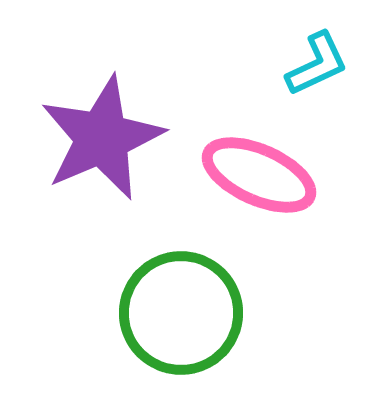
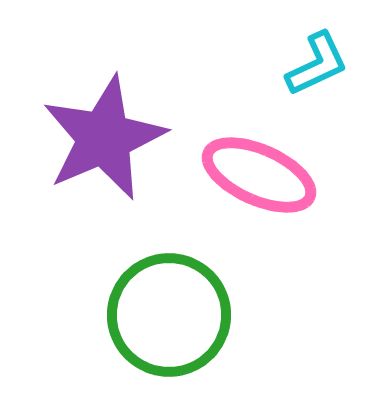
purple star: moved 2 px right
green circle: moved 12 px left, 2 px down
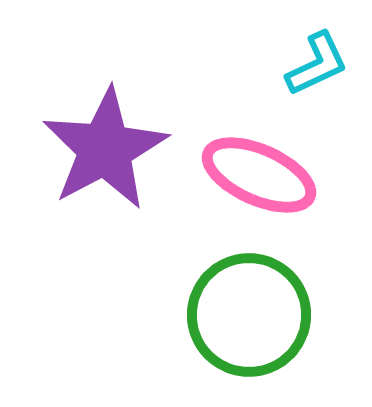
purple star: moved 1 px right, 11 px down; rotated 5 degrees counterclockwise
green circle: moved 80 px right
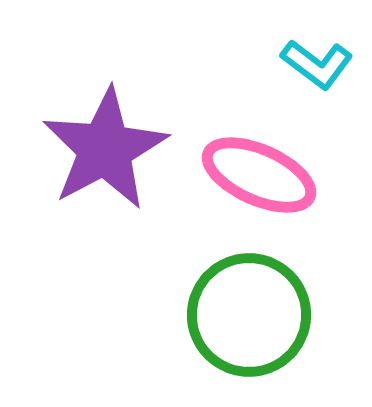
cyan L-shape: rotated 62 degrees clockwise
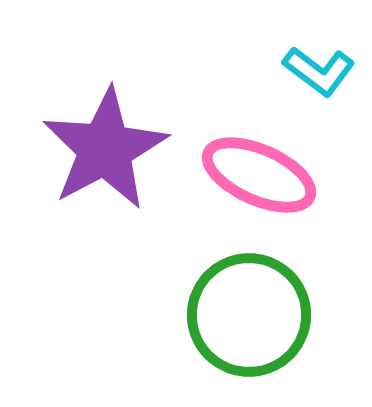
cyan L-shape: moved 2 px right, 7 px down
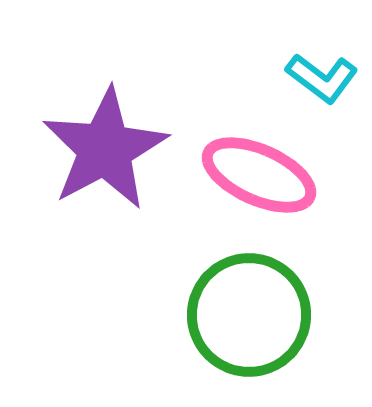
cyan L-shape: moved 3 px right, 7 px down
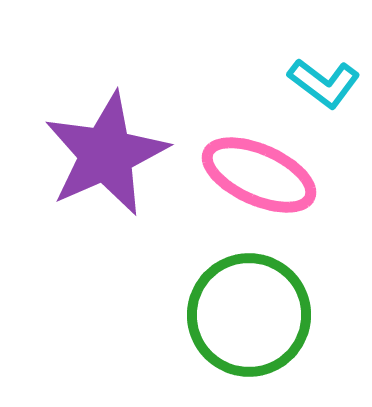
cyan L-shape: moved 2 px right, 5 px down
purple star: moved 1 px right, 5 px down; rotated 4 degrees clockwise
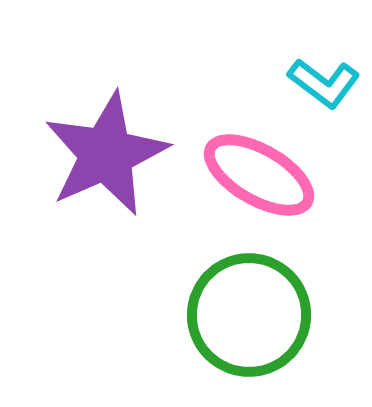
pink ellipse: rotated 6 degrees clockwise
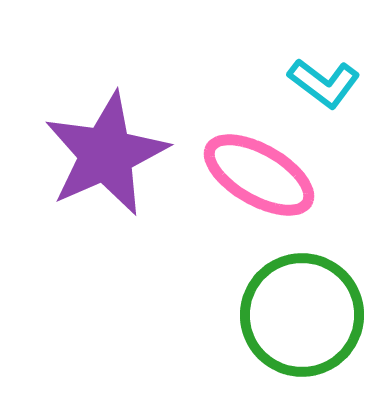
green circle: moved 53 px right
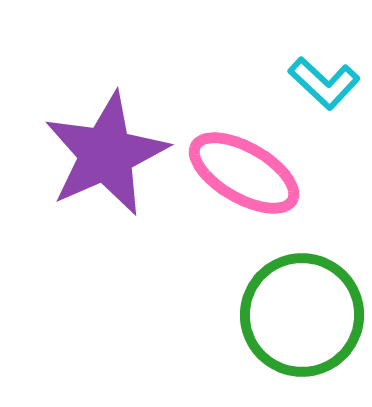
cyan L-shape: rotated 6 degrees clockwise
pink ellipse: moved 15 px left, 2 px up
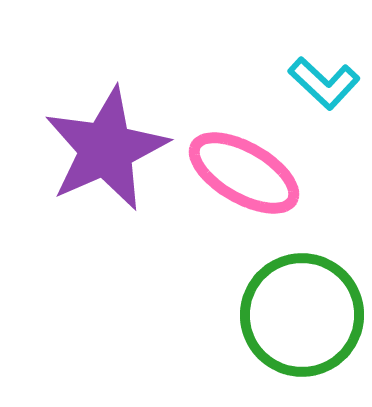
purple star: moved 5 px up
